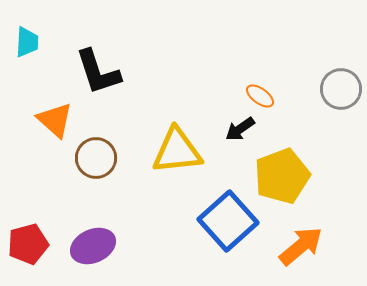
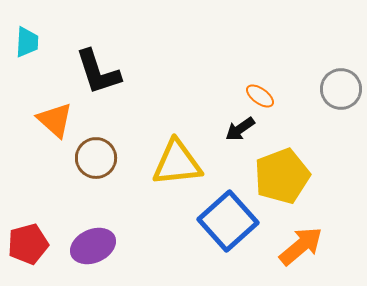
yellow triangle: moved 12 px down
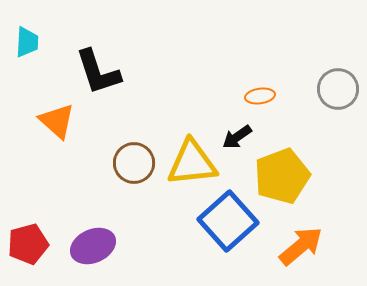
gray circle: moved 3 px left
orange ellipse: rotated 44 degrees counterclockwise
orange triangle: moved 2 px right, 1 px down
black arrow: moved 3 px left, 8 px down
brown circle: moved 38 px right, 5 px down
yellow triangle: moved 15 px right
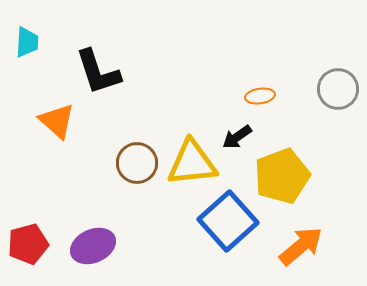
brown circle: moved 3 px right
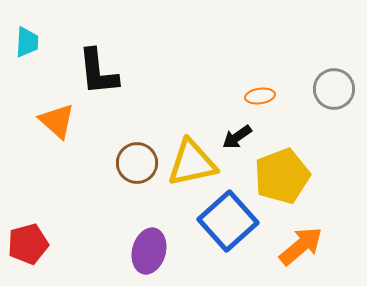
black L-shape: rotated 12 degrees clockwise
gray circle: moved 4 px left
yellow triangle: rotated 6 degrees counterclockwise
purple ellipse: moved 56 px right, 5 px down; rotated 51 degrees counterclockwise
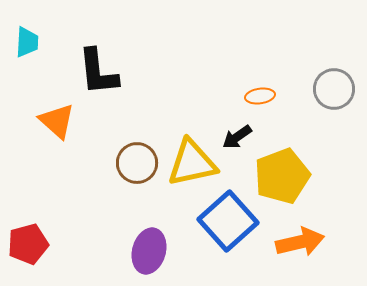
orange arrow: moved 1 px left, 4 px up; rotated 27 degrees clockwise
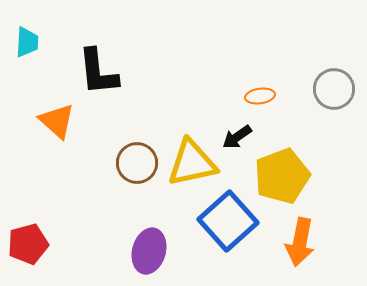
orange arrow: rotated 114 degrees clockwise
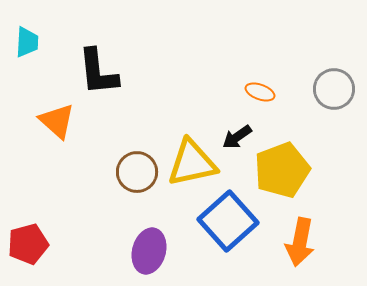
orange ellipse: moved 4 px up; rotated 28 degrees clockwise
brown circle: moved 9 px down
yellow pentagon: moved 6 px up
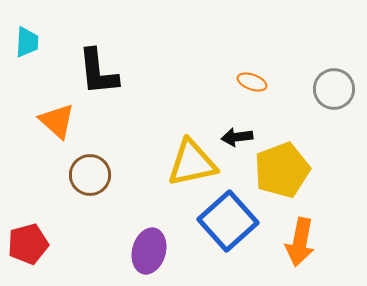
orange ellipse: moved 8 px left, 10 px up
black arrow: rotated 28 degrees clockwise
brown circle: moved 47 px left, 3 px down
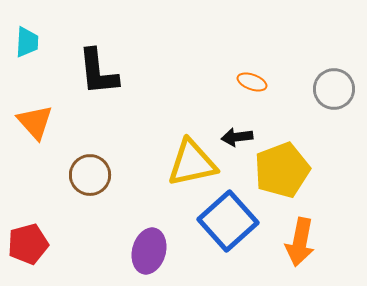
orange triangle: moved 22 px left, 1 px down; rotated 6 degrees clockwise
